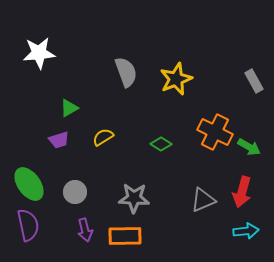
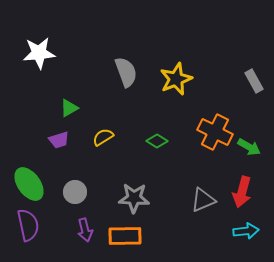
green diamond: moved 4 px left, 3 px up
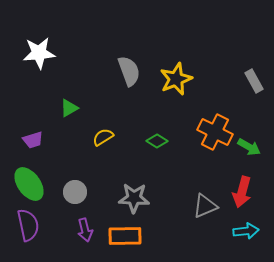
gray semicircle: moved 3 px right, 1 px up
purple trapezoid: moved 26 px left
gray triangle: moved 2 px right, 6 px down
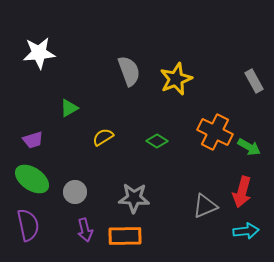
green ellipse: moved 3 px right, 5 px up; rotated 20 degrees counterclockwise
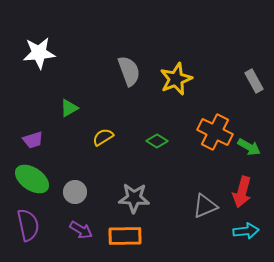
purple arrow: moved 4 px left; rotated 45 degrees counterclockwise
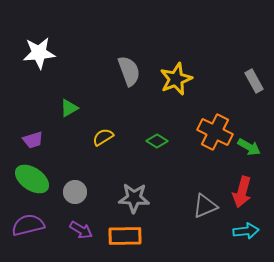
purple semicircle: rotated 92 degrees counterclockwise
